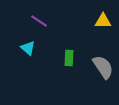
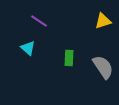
yellow triangle: rotated 18 degrees counterclockwise
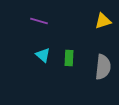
purple line: rotated 18 degrees counterclockwise
cyan triangle: moved 15 px right, 7 px down
gray semicircle: rotated 40 degrees clockwise
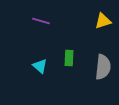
purple line: moved 2 px right
cyan triangle: moved 3 px left, 11 px down
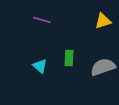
purple line: moved 1 px right, 1 px up
gray semicircle: rotated 115 degrees counterclockwise
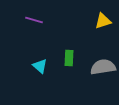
purple line: moved 8 px left
gray semicircle: rotated 10 degrees clockwise
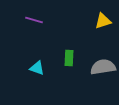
cyan triangle: moved 3 px left, 2 px down; rotated 21 degrees counterclockwise
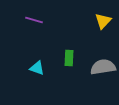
yellow triangle: rotated 30 degrees counterclockwise
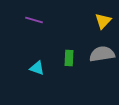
gray semicircle: moved 1 px left, 13 px up
